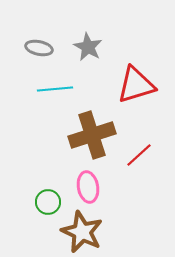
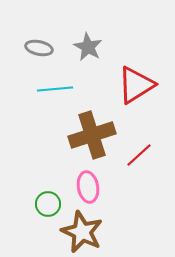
red triangle: rotated 15 degrees counterclockwise
green circle: moved 2 px down
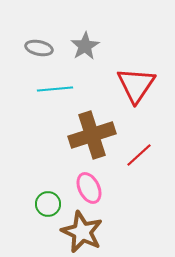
gray star: moved 3 px left, 1 px up; rotated 12 degrees clockwise
red triangle: rotated 24 degrees counterclockwise
pink ellipse: moved 1 px right, 1 px down; rotated 16 degrees counterclockwise
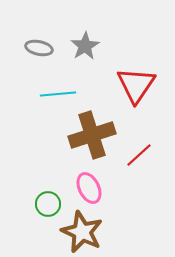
cyan line: moved 3 px right, 5 px down
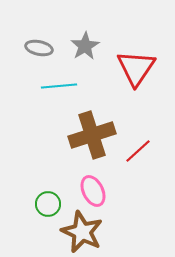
red triangle: moved 17 px up
cyan line: moved 1 px right, 8 px up
red line: moved 1 px left, 4 px up
pink ellipse: moved 4 px right, 3 px down
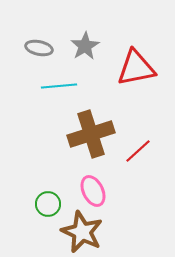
red triangle: rotated 45 degrees clockwise
brown cross: moved 1 px left, 1 px up
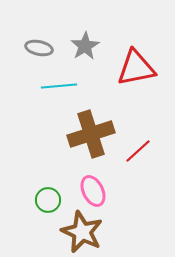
green circle: moved 4 px up
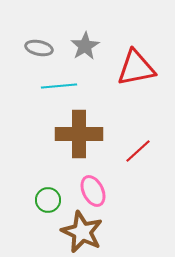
brown cross: moved 12 px left; rotated 18 degrees clockwise
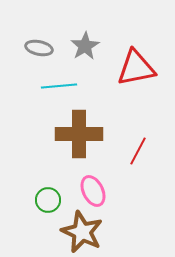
red line: rotated 20 degrees counterclockwise
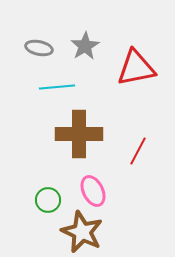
cyan line: moved 2 px left, 1 px down
